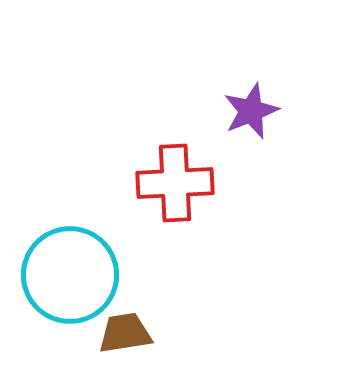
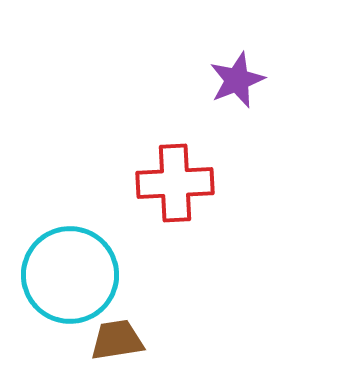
purple star: moved 14 px left, 31 px up
brown trapezoid: moved 8 px left, 7 px down
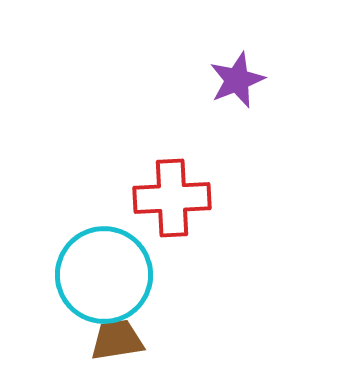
red cross: moved 3 px left, 15 px down
cyan circle: moved 34 px right
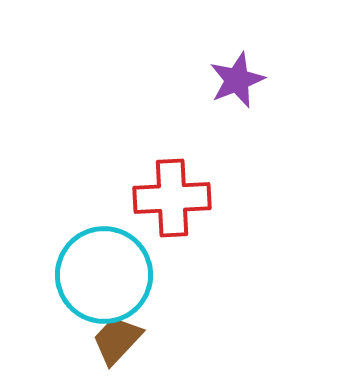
brown trapezoid: rotated 38 degrees counterclockwise
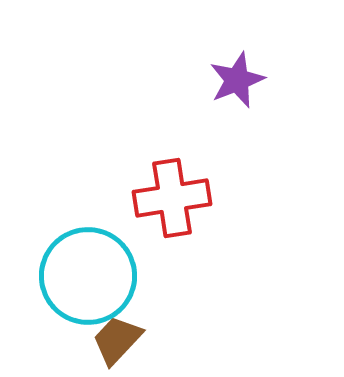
red cross: rotated 6 degrees counterclockwise
cyan circle: moved 16 px left, 1 px down
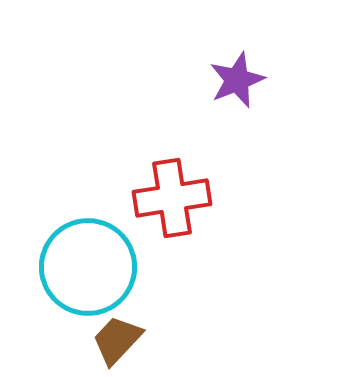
cyan circle: moved 9 px up
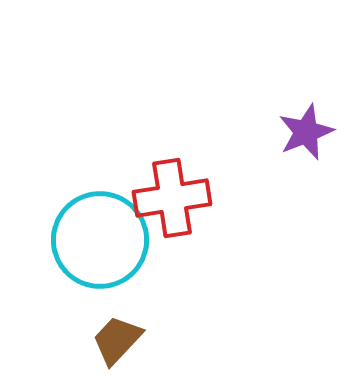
purple star: moved 69 px right, 52 px down
cyan circle: moved 12 px right, 27 px up
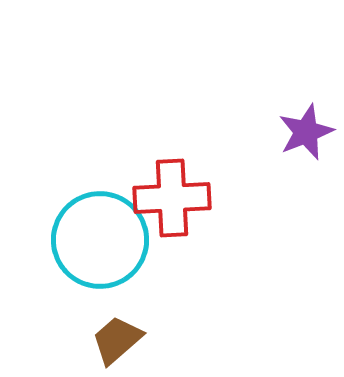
red cross: rotated 6 degrees clockwise
brown trapezoid: rotated 6 degrees clockwise
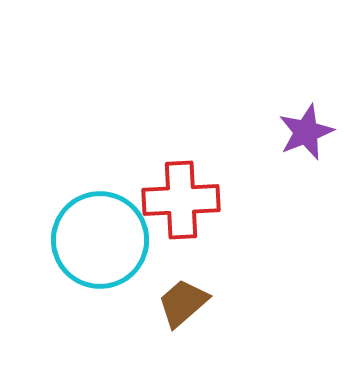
red cross: moved 9 px right, 2 px down
brown trapezoid: moved 66 px right, 37 px up
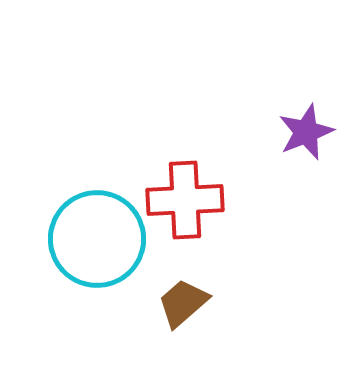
red cross: moved 4 px right
cyan circle: moved 3 px left, 1 px up
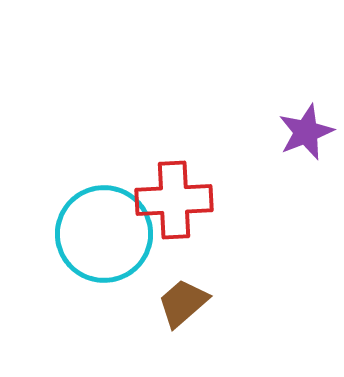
red cross: moved 11 px left
cyan circle: moved 7 px right, 5 px up
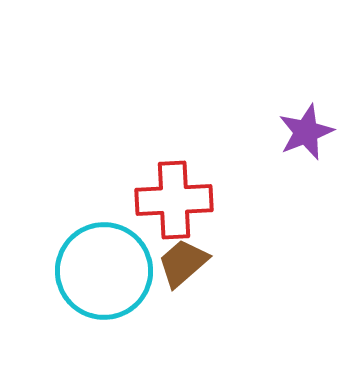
cyan circle: moved 37 px down
brown trapezoid: moved 40 px up
